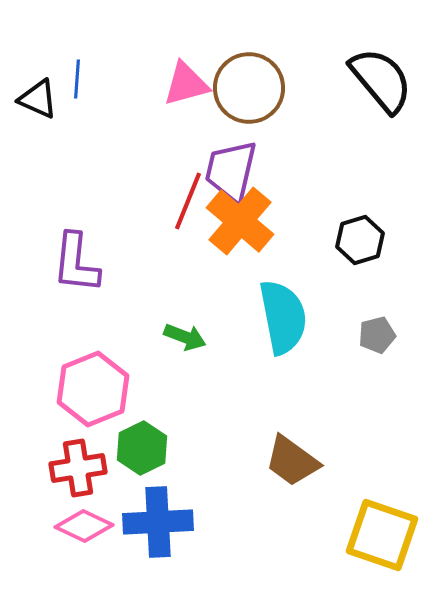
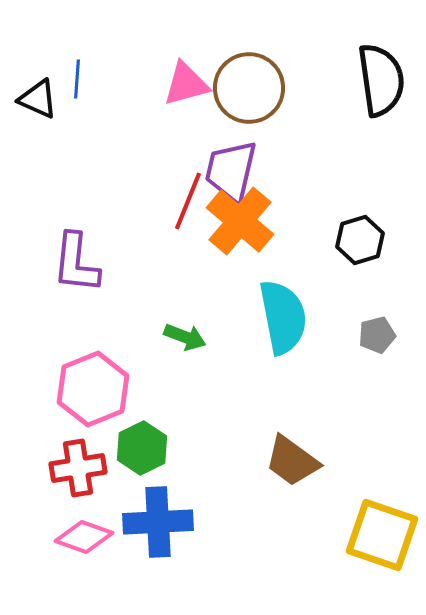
black semicircle: rotated 32 degrees clockwise
pink diamond: moved 11 px down; rotated 6 degrees counterclockwise
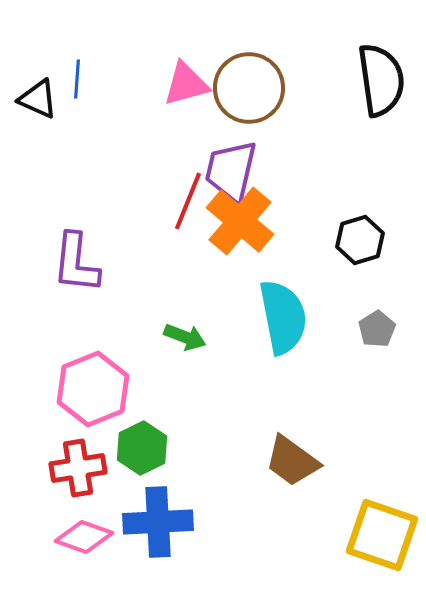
gray pentagon: moved 6 px up; rotated 18 degrees counterclockwise
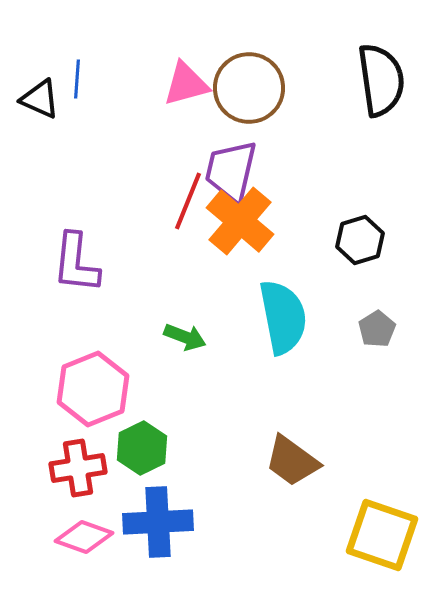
black triangle: moved 2 px right
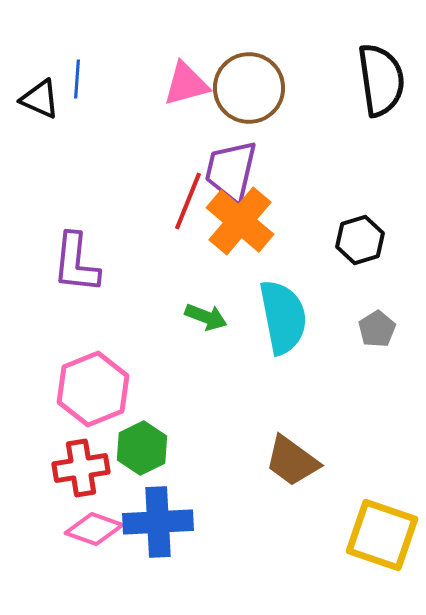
green arrow: moved 21 px right, 20 px up
red cross: moved 3 px right
pink diamond: moved 10 px right, 8 px up
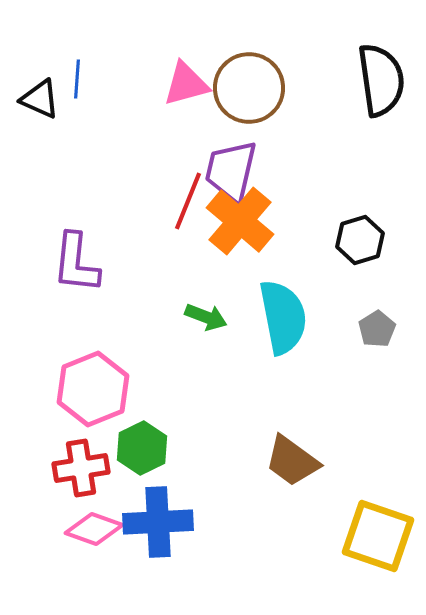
yellow square: moved 4 px left, 1 px down
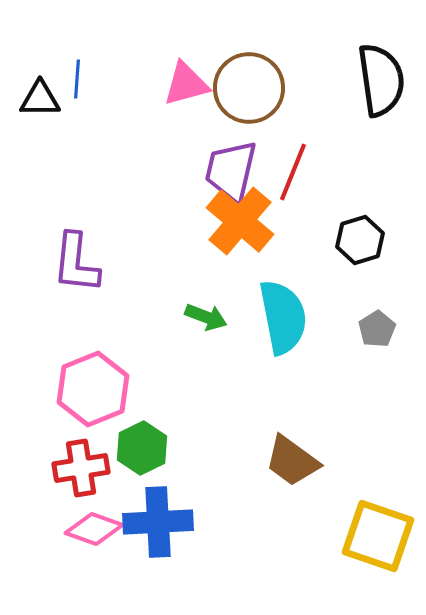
black triangle: rotated 24 degrees counterclockwise
red line: moved 105 px right, 29 px up
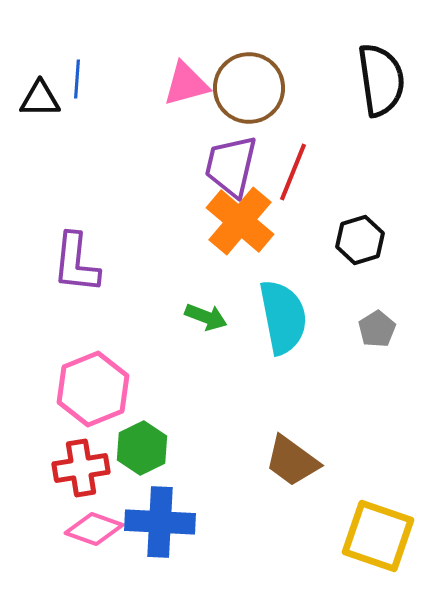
purple trapezoid: moved 5 px up
blue cross: moved 2 px right; rotated 6 degrees clockwise
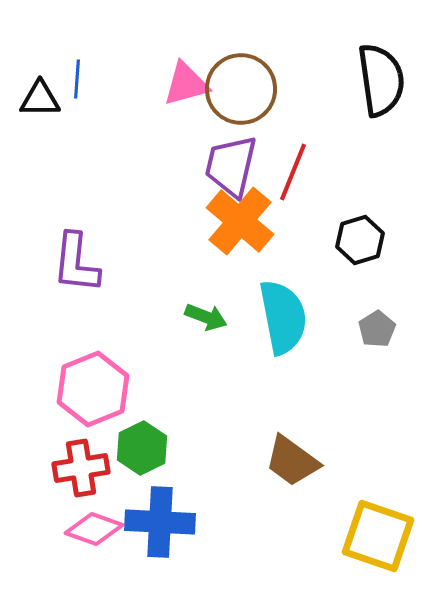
brown circle: moved 8 px left, 1 px down
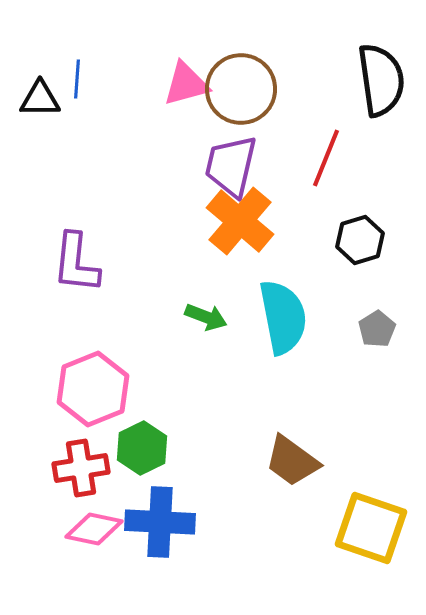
red line: moved 33 px right, 14 px up
pink diamond: rotated 8 degrees counterclockwise
yellow square: moved 7 px left, 8 px up
